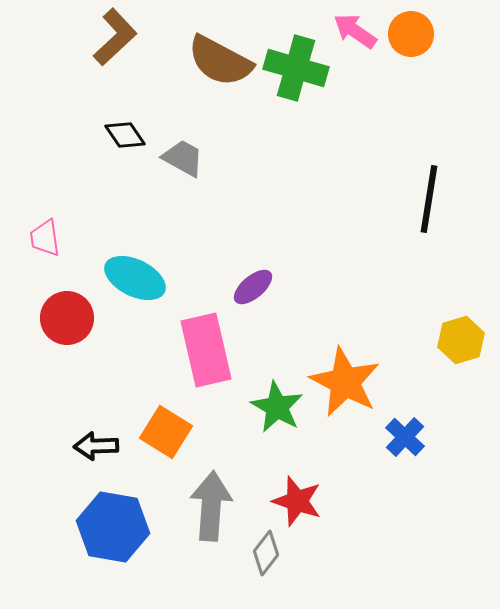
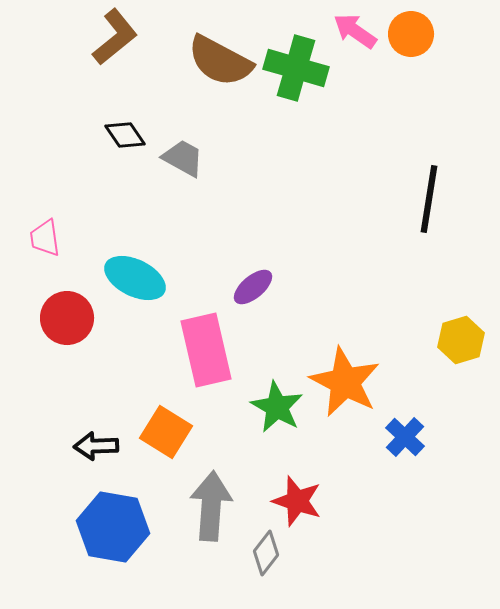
brown L-shape: rotated 4 degrees clockwise
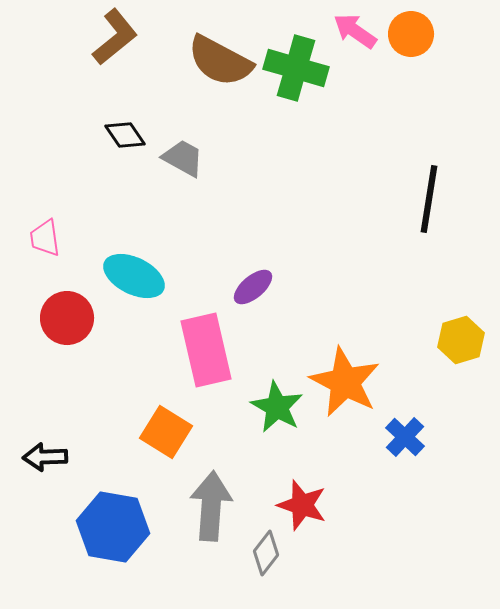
cyan ellipse: moved 1 px left, 2 px up
black arrow: moved 51 px left, 11 px down
red star: moved 5 px right, 4 px down
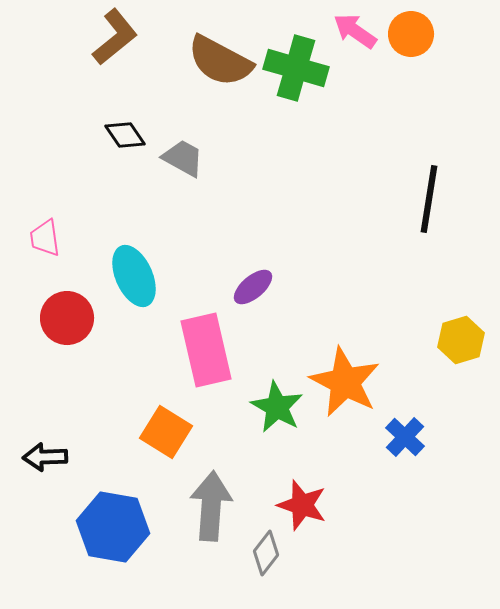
cyan ellipse: rotated 40 degrees clockwise
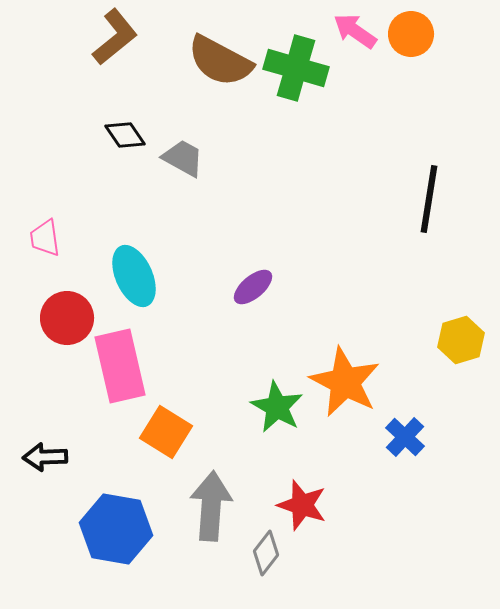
pink rectangle: moved 86 px left, 16 px down
blue hexagon: moved 3 px right, 2 px down
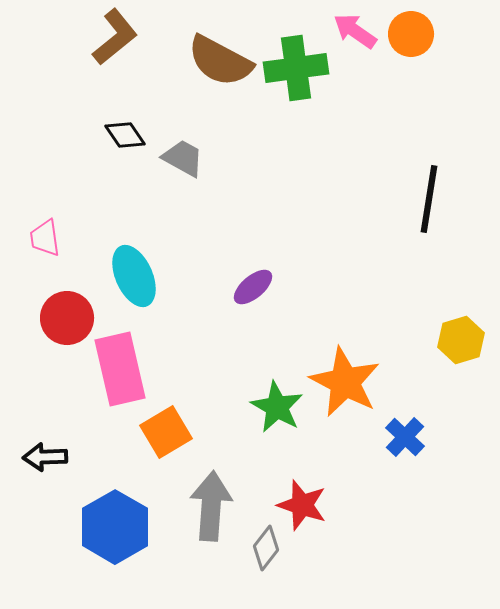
green cross: rotated 24 degrees counterclockwise
pink rectangle: moved 3 px down
orange square: rotated 27 degrees clockwise
blue hexagon: moved 1 px left, 2 px up; rotated 20 degrees clockwise
gray diamond: moved 5 px up
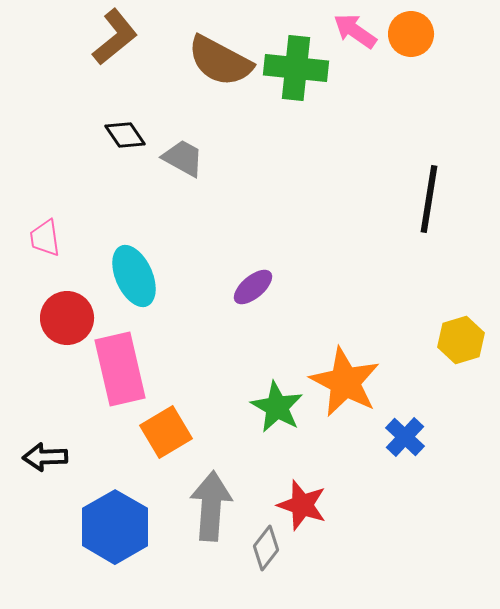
green cross: rotated 14 degrees clockwise
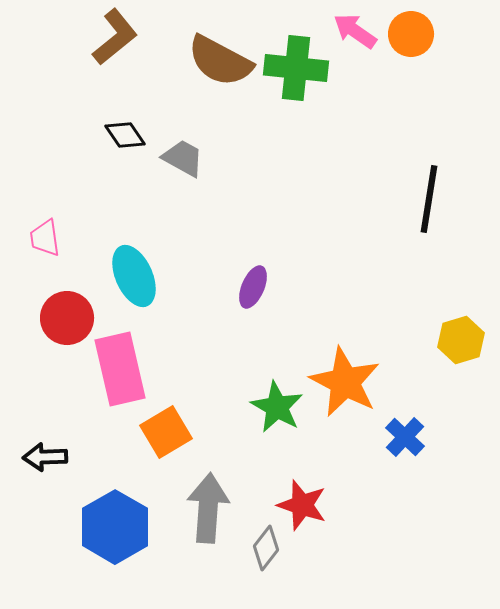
purple ellipse: rotated 27 degrees counterclockwise
gray arrow: moved 3 px left, 2 px down
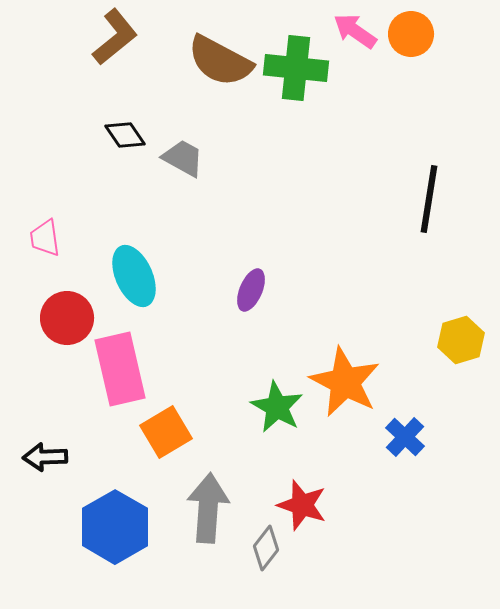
purple ellipse: moved 2 px left, 3 px down
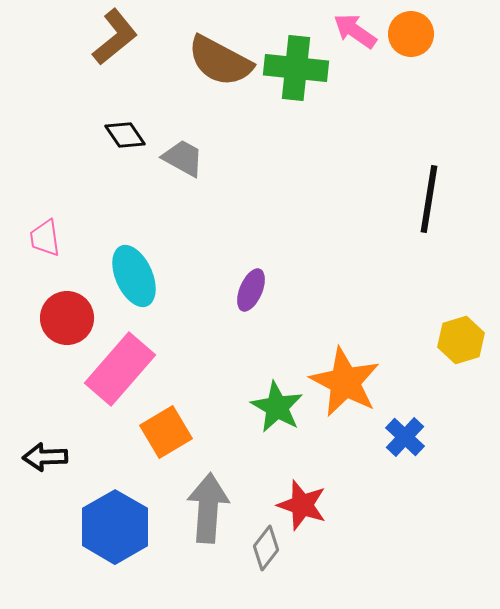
pink rectangle: rotated 54 degrees clockwise
